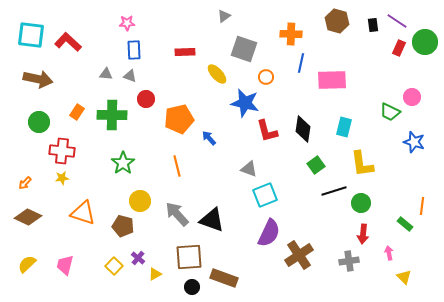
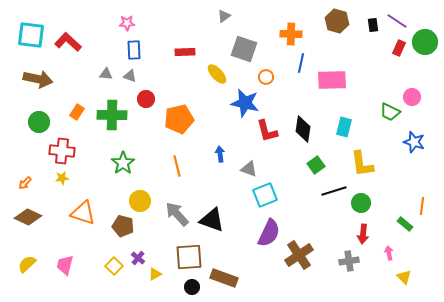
blue arrow at (209, 138): moved 11 px right, 16 px down; rotated 35 degrees clockwise
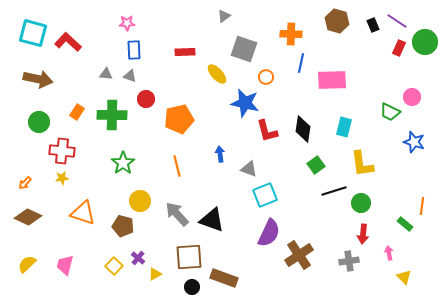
black rectangle at (373, 25): rotated 16 degrees counterclockwise
cyan square at (31, 35): moved 2 px right, 2 px up; rotated 8 degrees clockwise
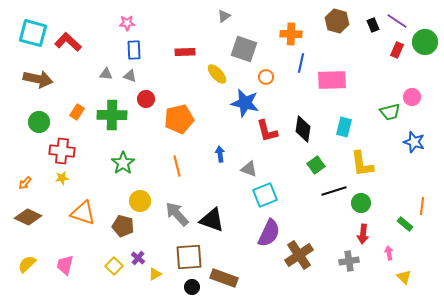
red rectangle at (399, 48): moved 2 px left, 2 px down
green trapezoid at (390, 112): rotated 40 degrees counterclockwise
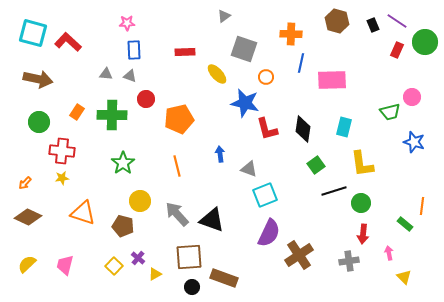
red L-shape at (267, 131): moved 2 px up
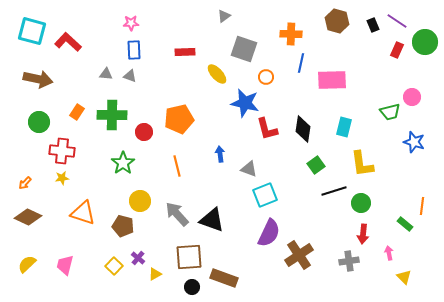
pink star at (127, 23): moved 4 px right
cyan square at (33, 33): moved 1 px left, 2 px up
red circle at (146, 99): moved 2 px left, 33 px down
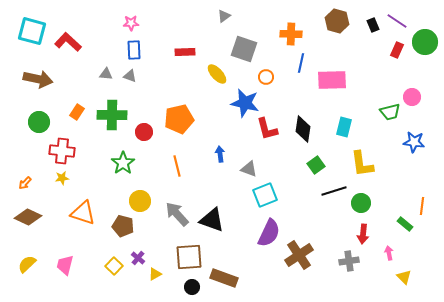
blue star at (414, 142): rotated 10 degrees counterclockwise
